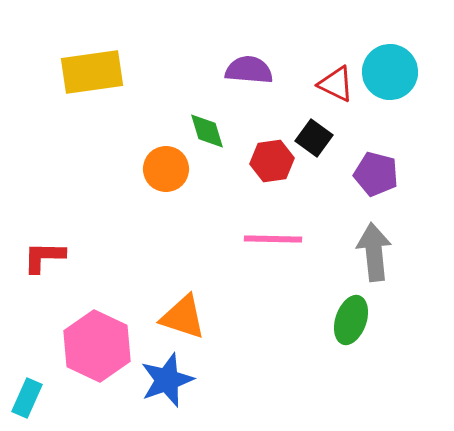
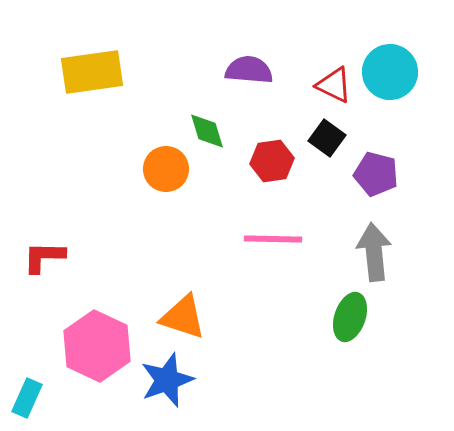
red triangle: moved 2 px left, 1 px down
black square: moved 13 px right
green ellipse: moved 1 px left, 3 px up
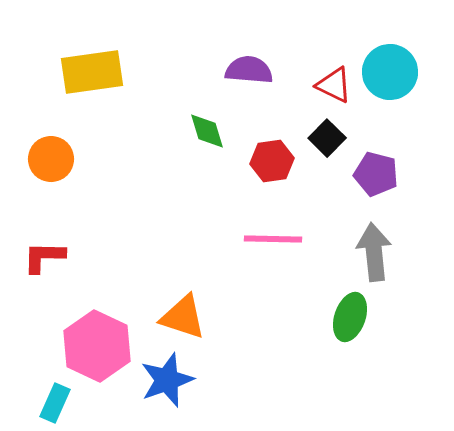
black square: rotated 9 degrees clockwise
orange circle: moved 115 px left, 10 px up
cyan rectangle: moved 28 px right, 5 px down
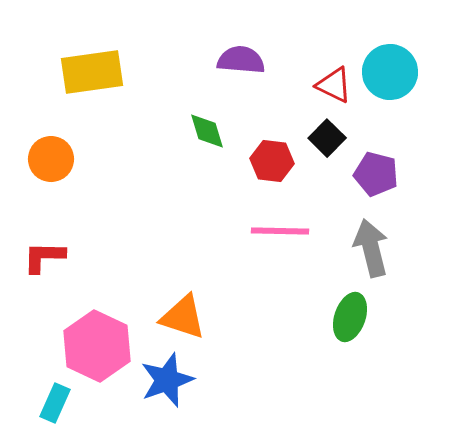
purple semicircle: moved 8 px left, 10 px up
red hexagon: rotated 15 degrees clockwise
pink line: moved 7 px right, 8 px up
gray arrow: moved 3 px left, 4 px up; rotated 8 degrees counterclockwise
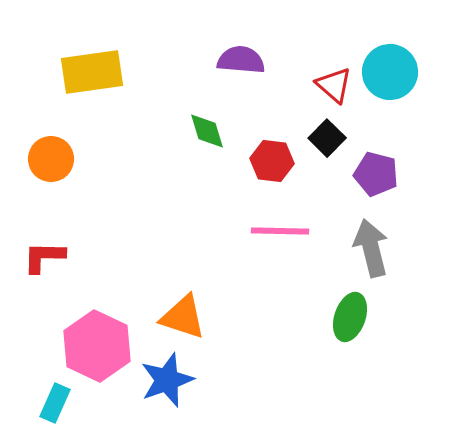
red triangle: rotated 15 degrees clockwise
